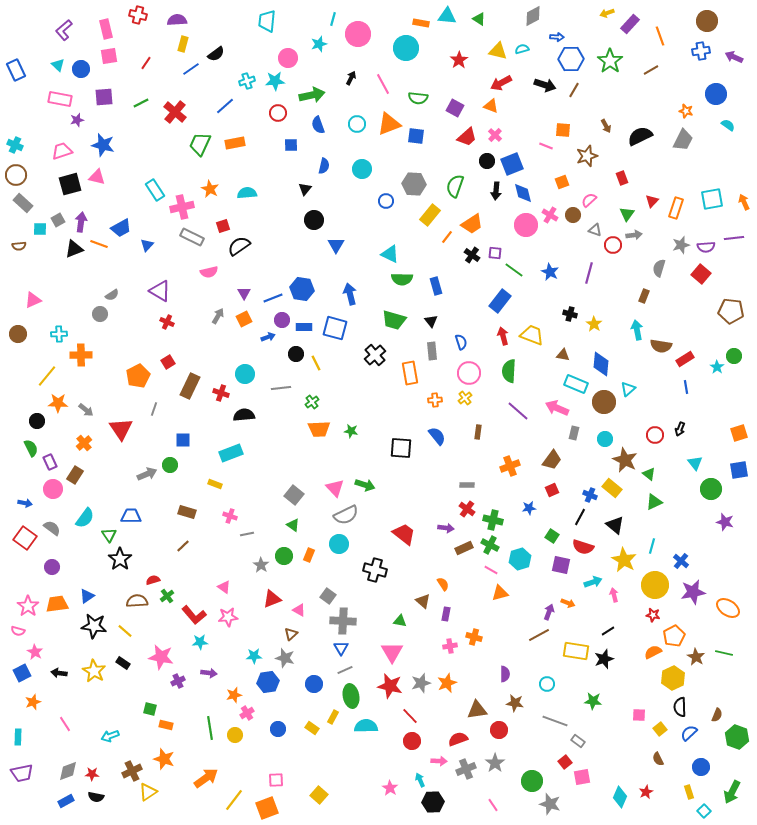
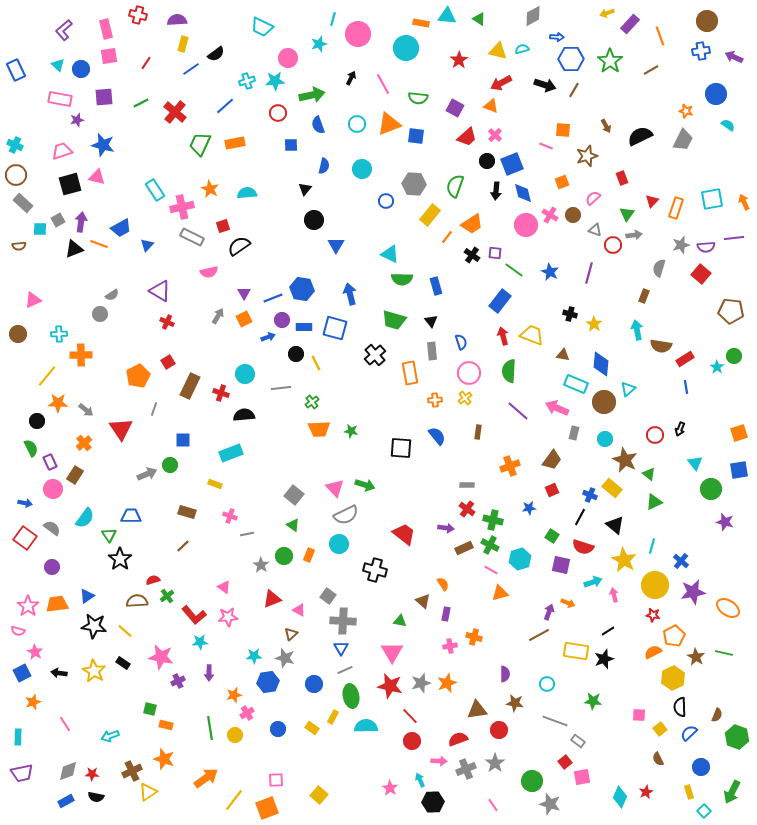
cyan trapezoid at (267, 21): moved 5 px left, 6 px down; rotated 70 degrees counterclockwise
pink semicircle at (589, 200): moved 4 px right, 2 px up
purple arrow at (209, 673): rotated 84 degrees clockwise
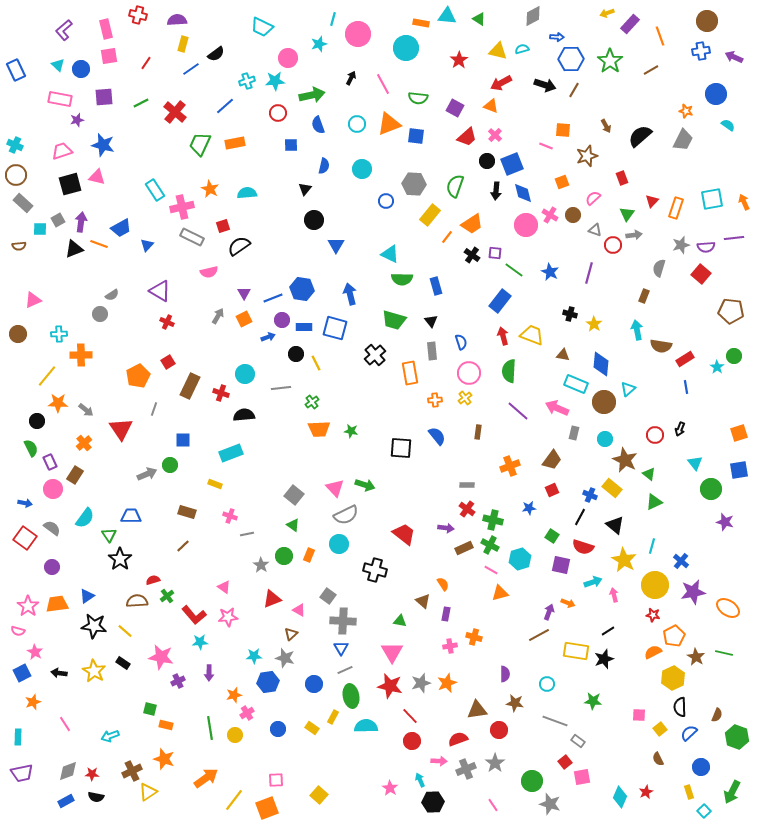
black semicircle at (640, 136): rotated 15 degrees counterclockwise
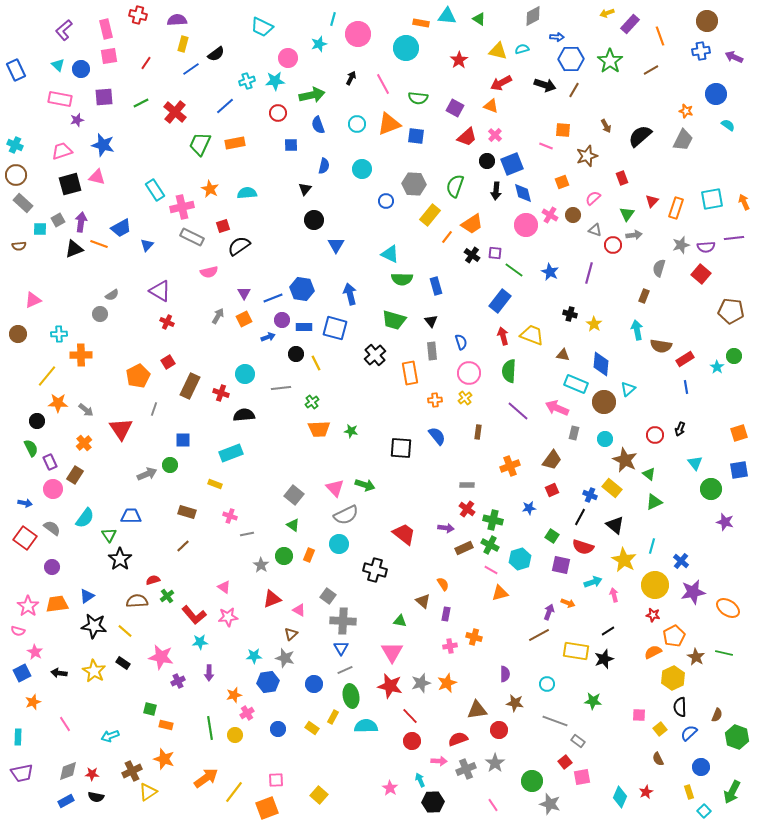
yellow line at (234, 800): moved 8 px up
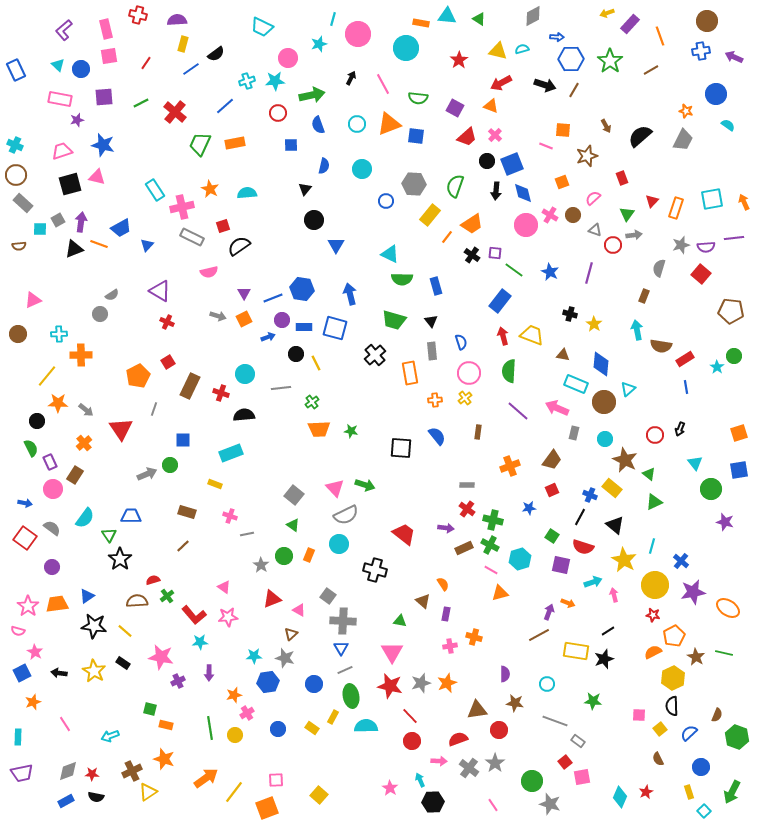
gray arrow at (218, 316): rotated 77 degrees clockwise
black semicircle at (680, 707): moved 8 px left, 1 px up
gray cross at (466, 769): moved 3 px right, 1 px up; rotated 30 degrees counterclockwise
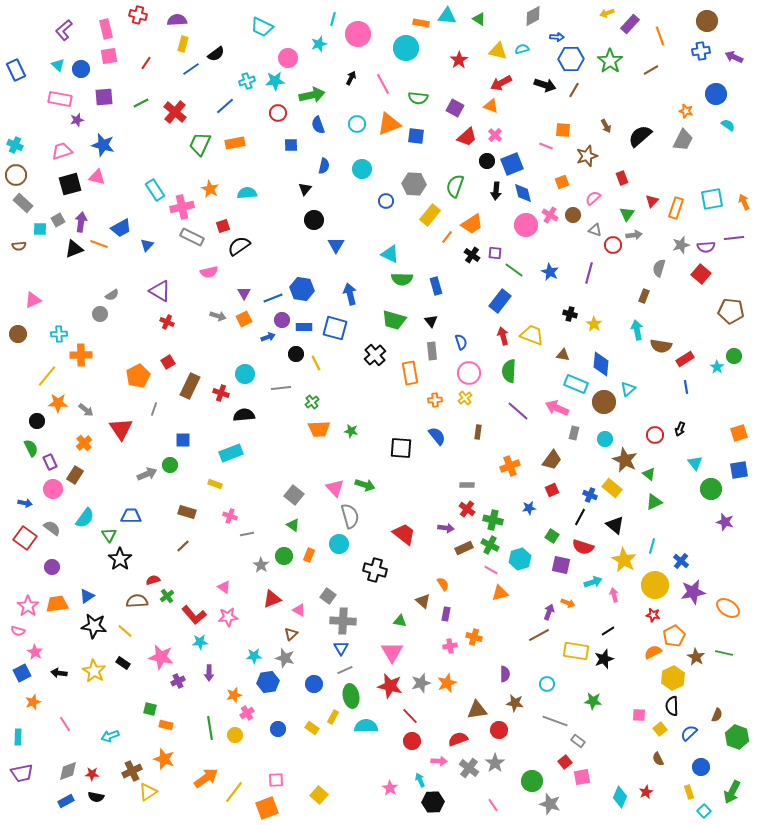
gray semicircle at (346, 515): moved 4 px right, 1 px down; rotated 80 degrees counterclockwise
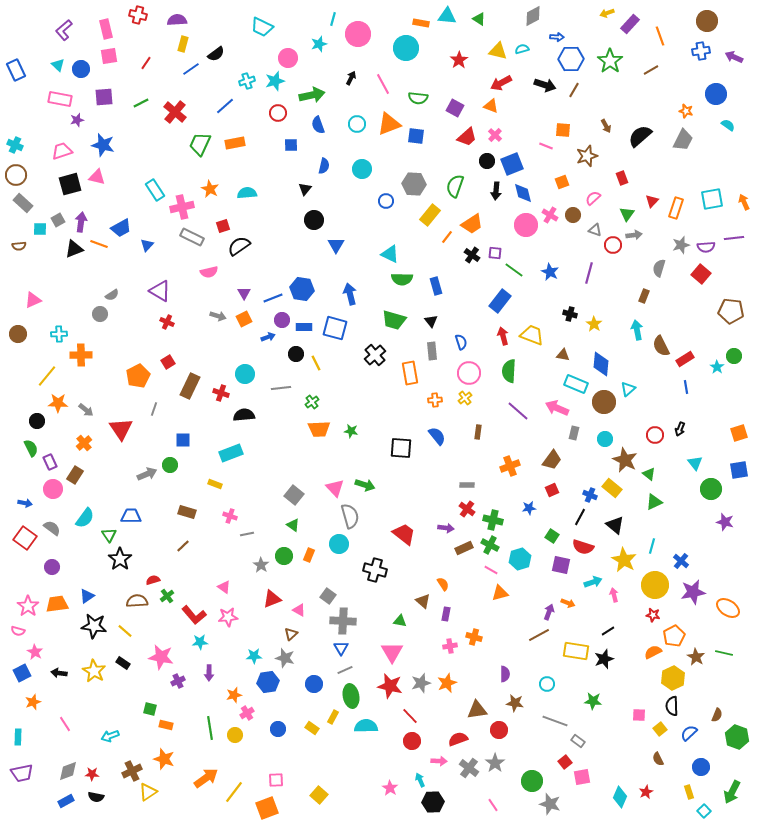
cyan star at (275, 81): rotated 12 degrees counterclockwise
brown semicircle at (661, 346): rotated 55 degrees clockwise
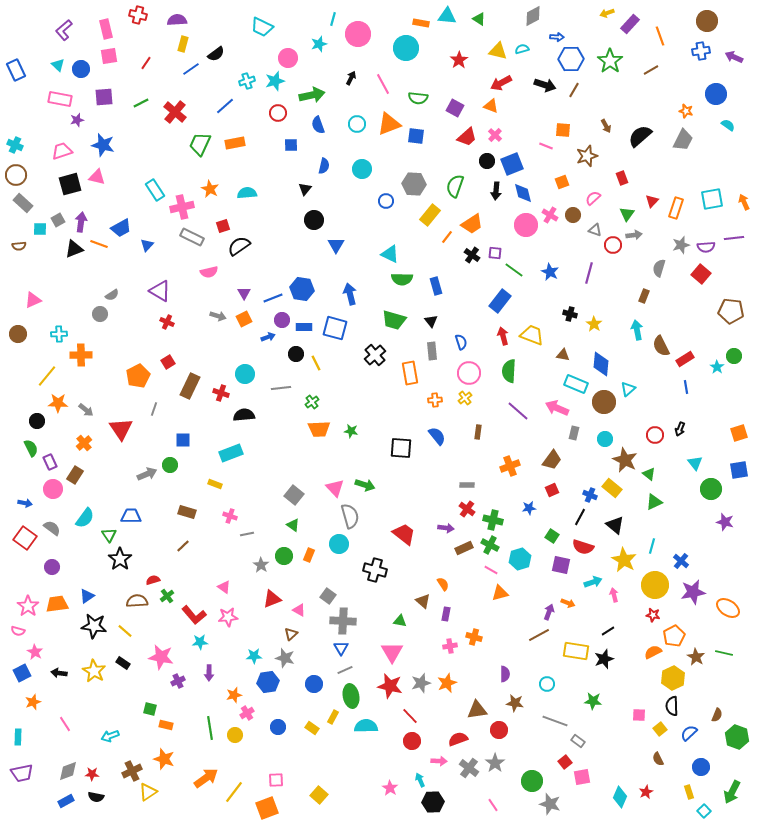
blue circle at (278, 729): moved 2 px up
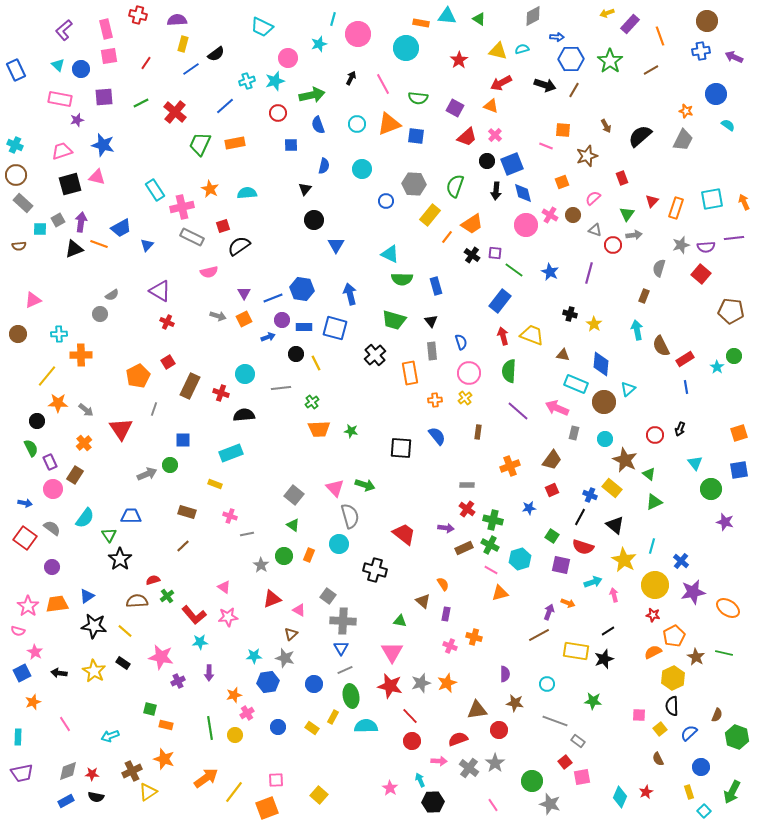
pink cross at (450, 646): rotated 32 degrees clockwise
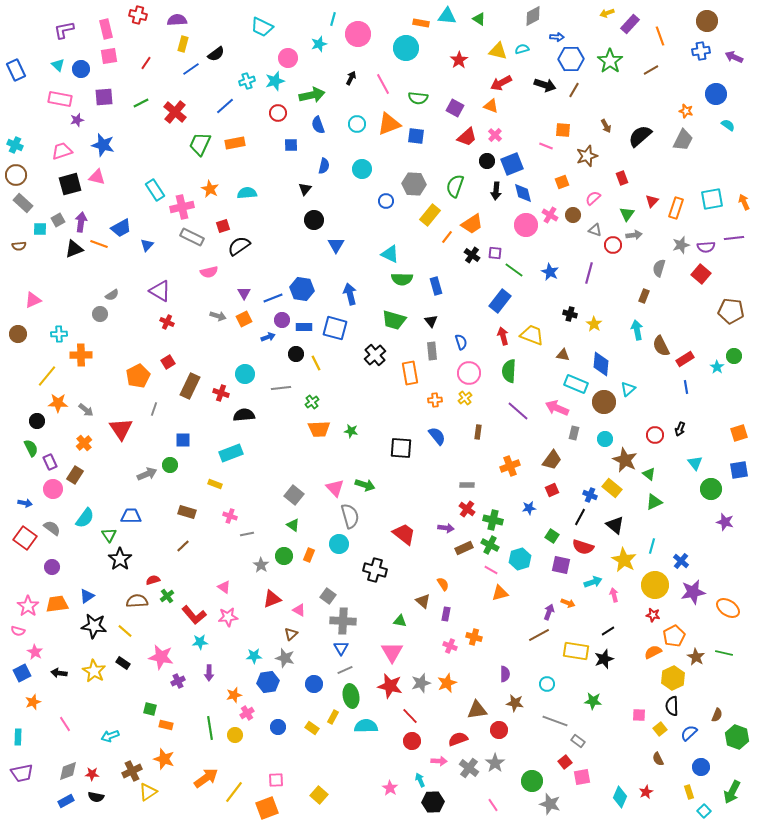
purple L-shape at (64, 30): rotated 30 degrees clockwise
